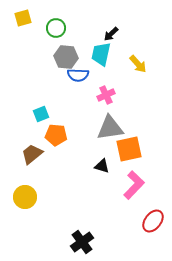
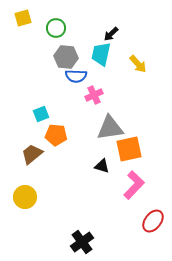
blue semicircle: moved 2 px left, 1 px down
pink cross: moved 12 px left
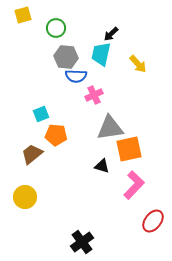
yellow square: moved 3 px up
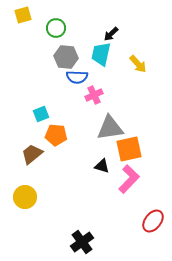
blue semicircle: moved 1 px right, 1 px down
pink L-shape: moved 5 px left, 6 px up
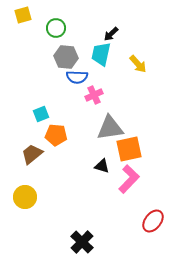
black cross: rotated 10 degrees counterclockwise
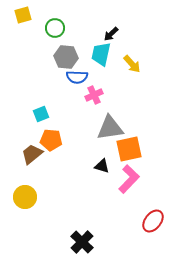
green circle: moved 1 px left
yellow arrow: moved 6 px left
orange pentagon: moved 5 px left, 5 px down
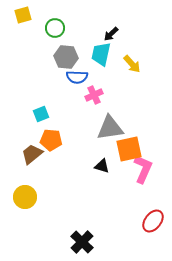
pink L-shape: moved 14 px right, 10 px up; rotated 20 degrees counterclockwise
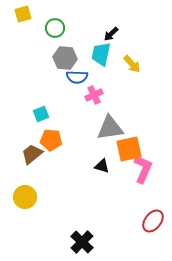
yellow square: moved 1 px up
gray hexagon: moved 1 px left, 1 px down
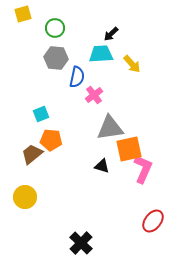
cyan trapezoid: rotated 75 degrees clockwise
gray hexagon: moved 9 px left
blue semicircle: rotated 80 degrees counterclockwise
pink cross: rotated 12 degrees counterclockwise
black cross: moved 1 px left, 1 px down
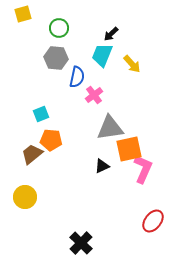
green circle: moved 4 px right
cyan trapezoid: moved 1 px right, 1 px down; rotated 65 degrees counterclockwise
black triangle: rotated 42 degrees counterclockwise
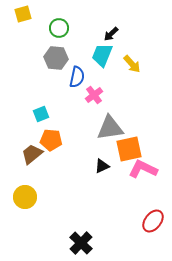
pink L-shape: rotated 88 degrees counterclockwise
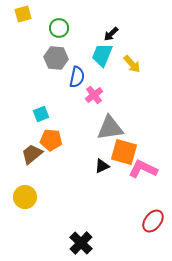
orange square: moved 5 px left, 3 px down; rotated 28 degrees clockwise
